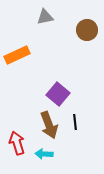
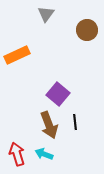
gray triangle: moved 1 px right, 3 px up; rotated 42 degrees counterclockwise
red arrow: moved 11 px down
cyan arrow: rotated 18 degrees clockwise
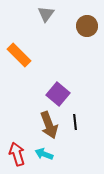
brown circle: moved 4 px up
orange rectangle: moved 2 px right; rotated 70 degrees clockwise
